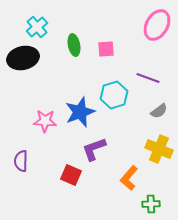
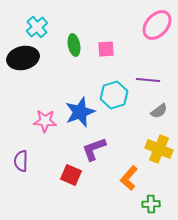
pink ellipse: rotated 12 degrees clockwise
purple line: moved 2 px down; rotated 15 degrees counterclockwise
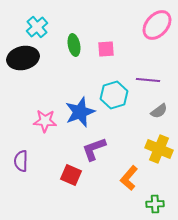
green cross: moved 4 px right
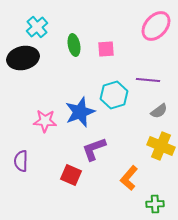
pink ellipse: moved 1 px left, 1 px down
yellow cross: moved 2 px right, 3 px up
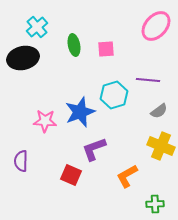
orange L-shape: moved 2 px left, 2 px up; rotated 20 degrees clockwise
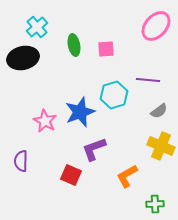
pink star: rotated 25 degrees clockwise
